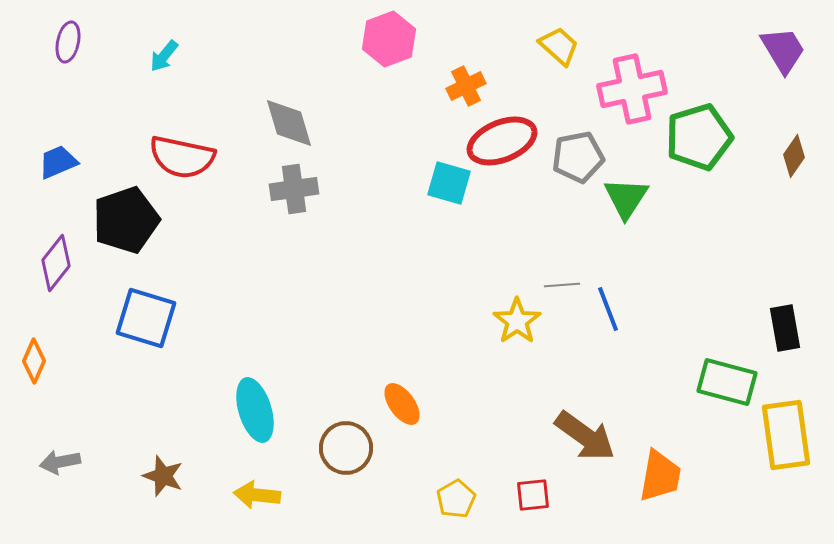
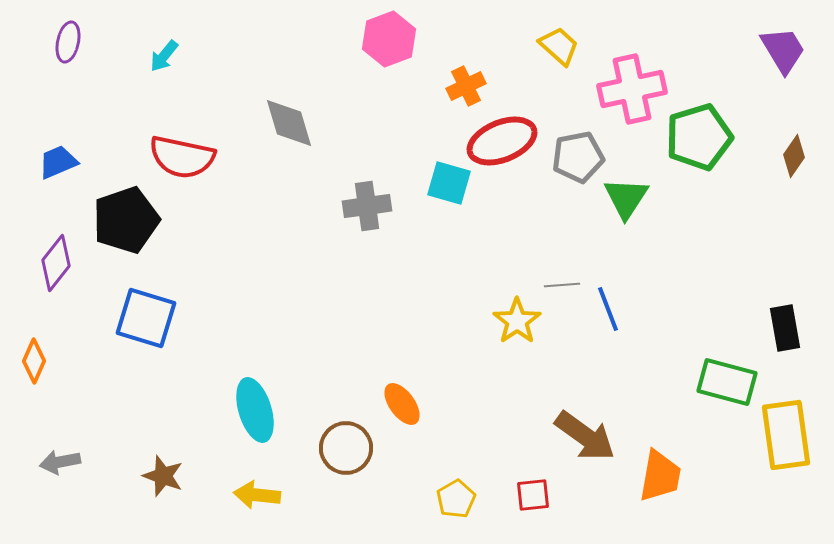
gray cross: moved 73 px right, 17 px down
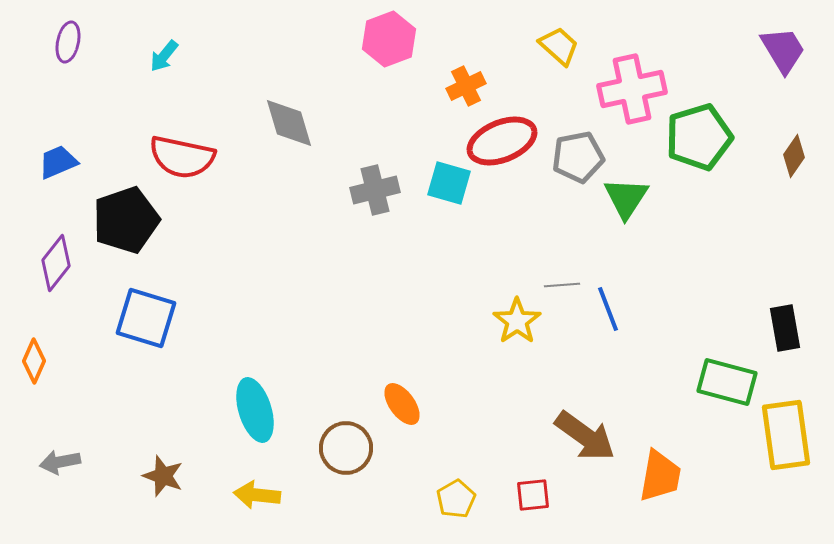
gray cross: moved 8 px right, 16 px up; rotated 6 degrees counterclockwise
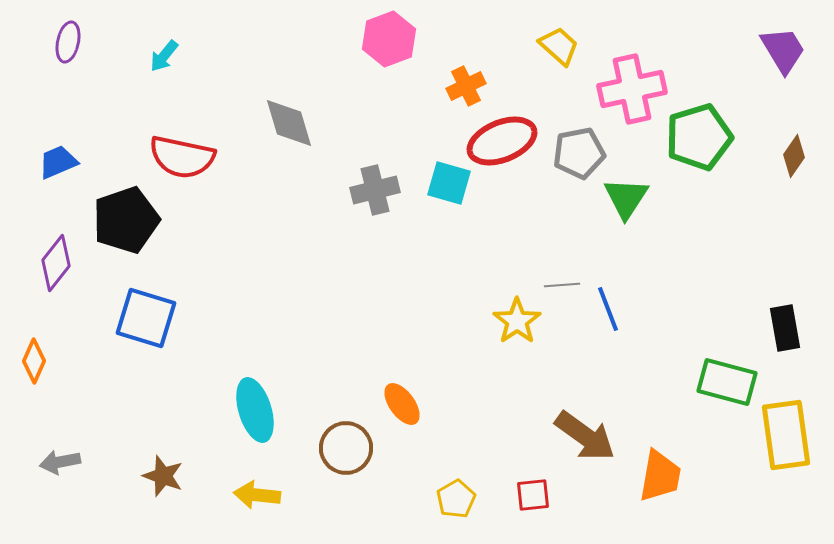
gray pentagon: moved 1 px right, 4 px up
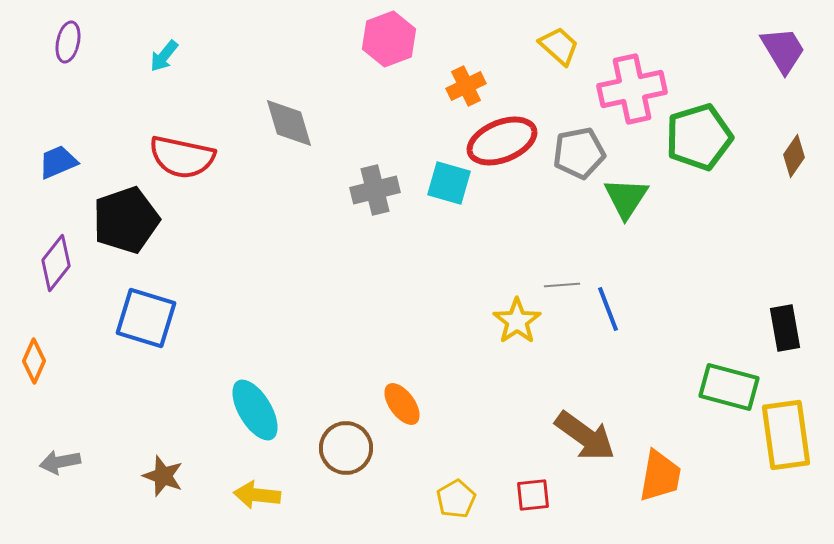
green rectangle: moved 2 px right, 5 px down
cyan ellipse: rotated 14 degrees counterclockwise
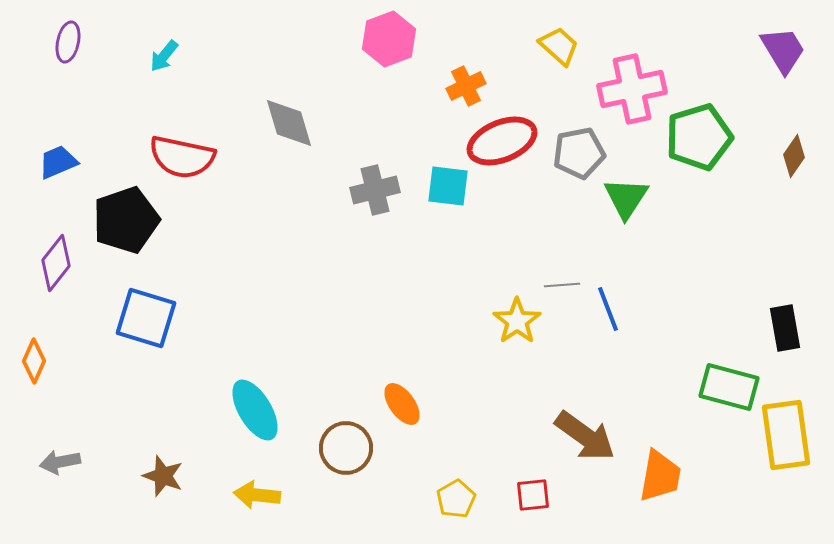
cyan square: moved 1 px left, 3 px down; rotated 9 degrees counterclockwise
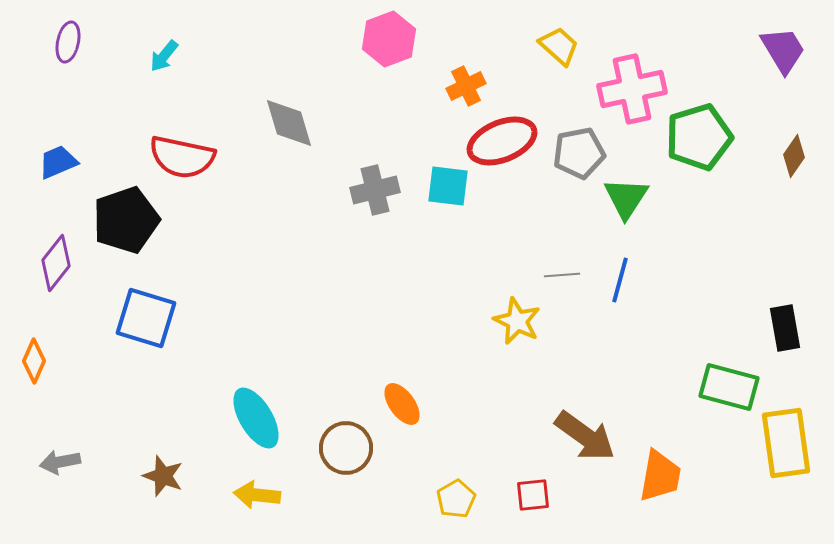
gray line: moved 10 px up
blue line: moved 12 px right, 29 px up; rotated 36 degrees clockwise
yellow star: rotated 12 degrees counterclockwise
cyan ellipse: moved 1 px right, 8 px down
yellow rectangle: moved 8 px down
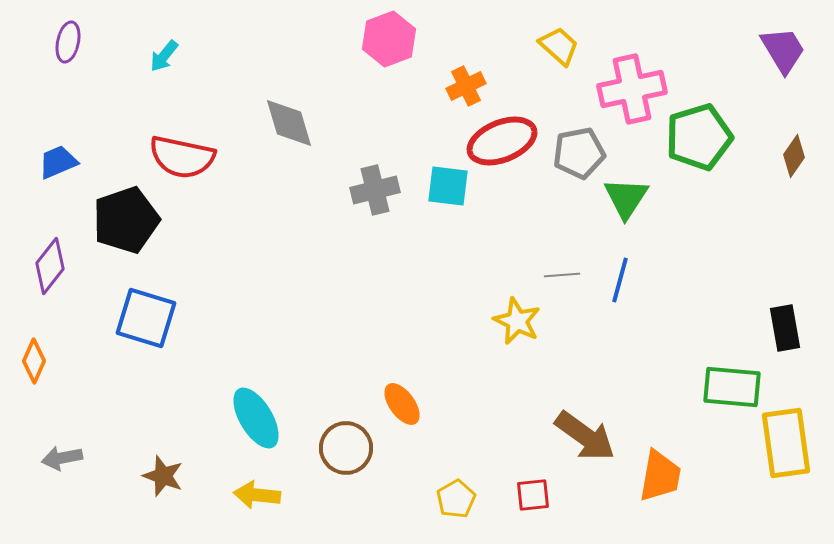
purple diamond: moved 6 px left, 3 px down
green rectangle: moved 3 px right; rotated 10 degrees counterclockwise
gray arrow: moved 2 px right, 4 px up
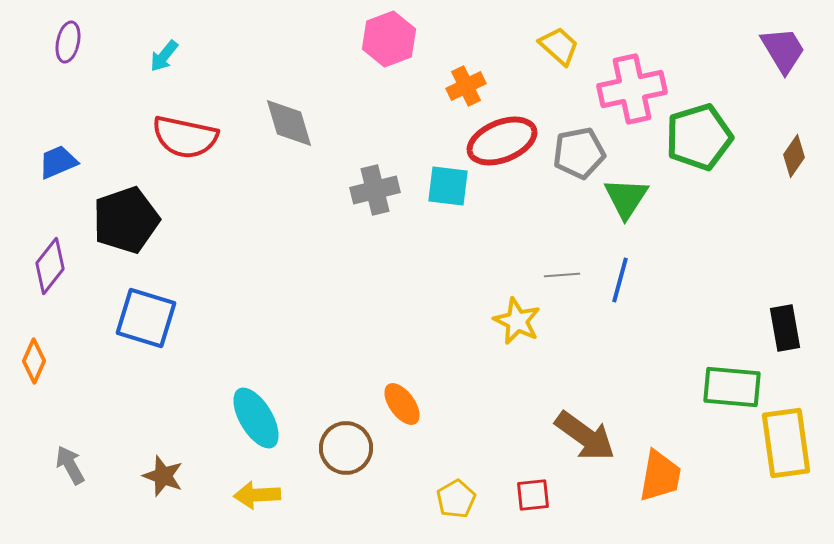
red semicircle: moved 3 px right, 20 px up
gray arrow: moved 8 px right, 7 px down; rotated 72 degrees clockwise
yellow arrow: rotated 9 degrees counterclockwise
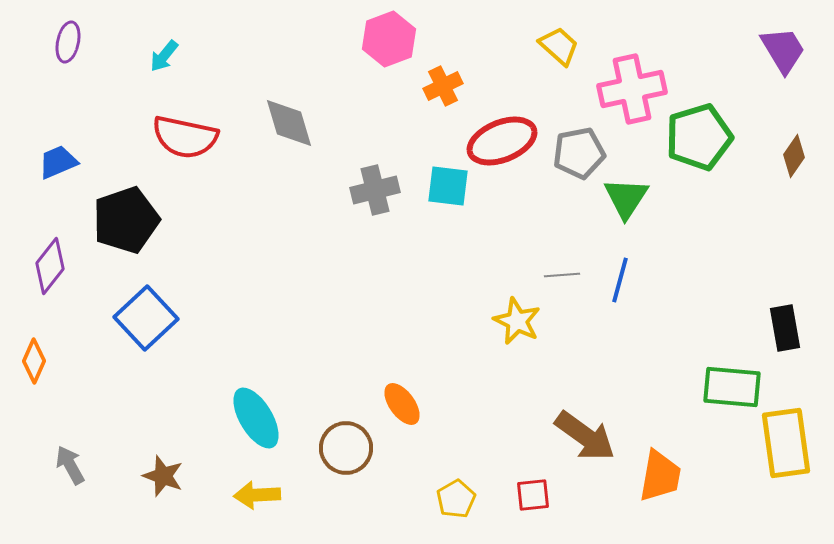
orange cross: moved 23 px left
blue square: rotated 30 degrees clockwise
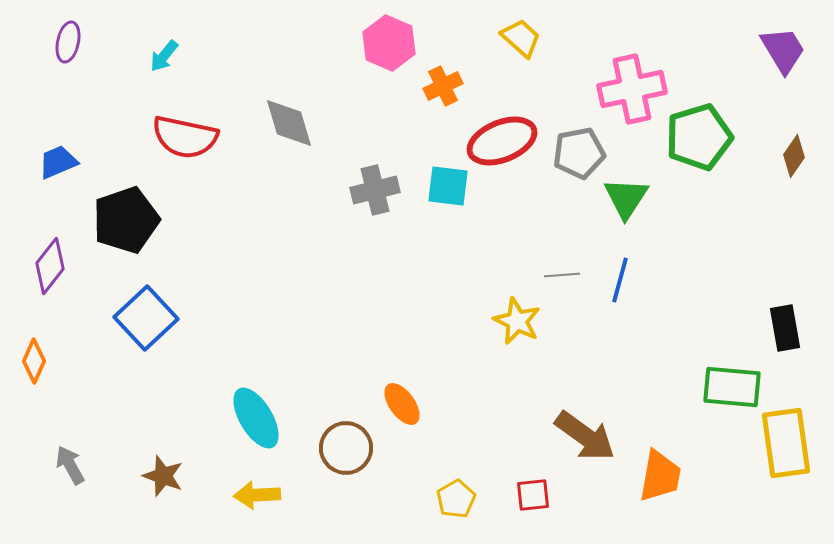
pink hexagon: moved 4 px down; rotated 16 degrees counterclockwise
yellow trapezoid: moved 38 px left, 8 px up
